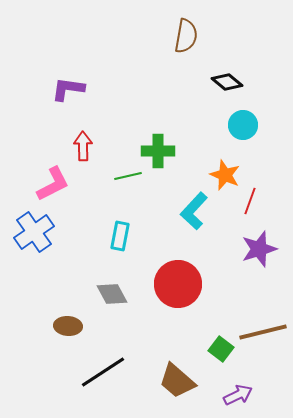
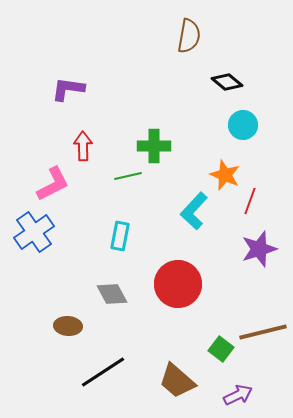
brown semicircle: moved 3 px right
green cross: moved 4 px left, 5 px up
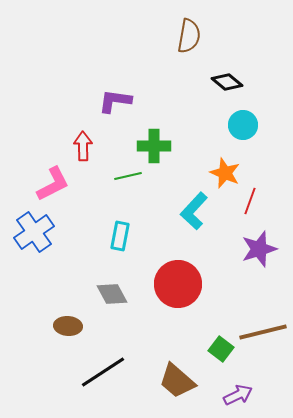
purple L-shape: moved 47 px right, 12 px down
orange star: moved 2 px up
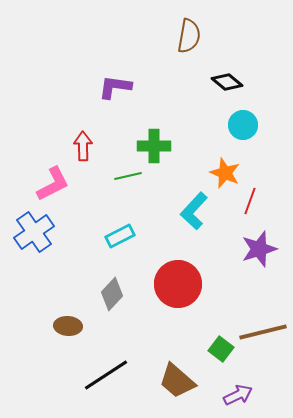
purple L-shape: moved 14 px up
cyan rectangle: rotated 52 degrees clockwise
gray diamond: rotated 72 degrees clockwise
black line: moved 3 px right, 3 px down
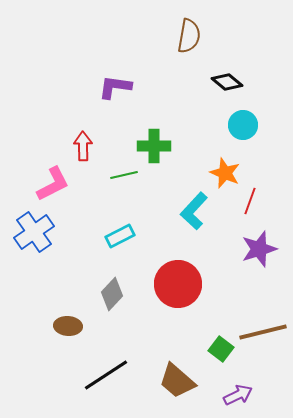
green line: moved 4 px left, 1 px up
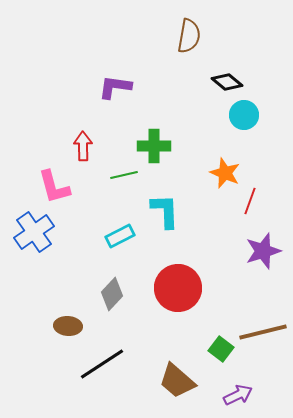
cyan circle: moved 1 px right, 10 px up
pink L-shape: moved 1 px right, 3 px down; rotated 102 degrees clockwise
cyan L-shape: moved 29 px left; rotated 135 degrees clockwise
purple star: moved 4 px right, 2 px down
red circle: moved 4 px down
black line: moved 4 px left, 11 px up
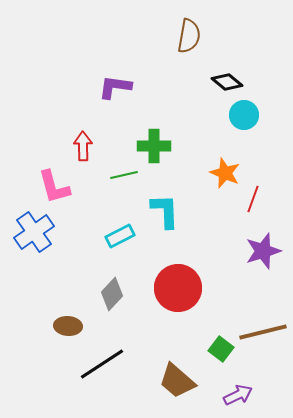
red line: moved 3 px right, 2 px up
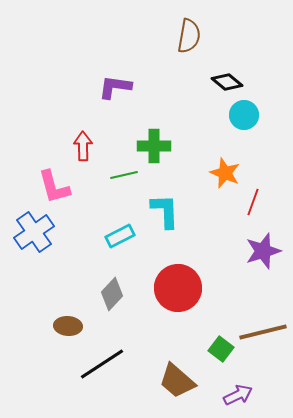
red line: moved 3 px down
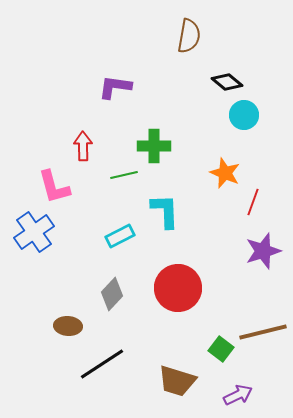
brown trapezoid: rotated 24 degrees counterclockwise
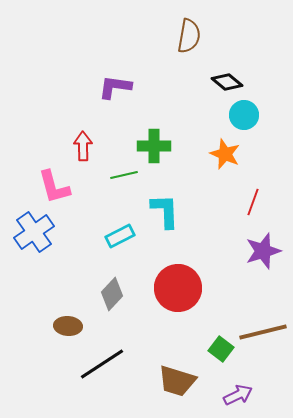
orange star: moved 19 px up
